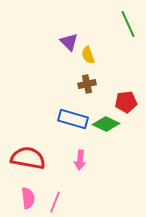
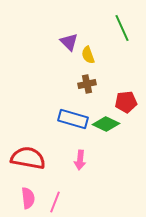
green line: moved 6 px left, 4 px down
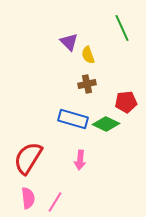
red semicircle: rotated 68 degrees counterclockwise
pink line: rotated 10 degrees clockwise
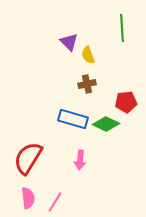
green line: rotated 20 degrees clockwise
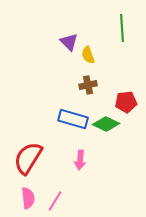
brown cross: moved 1 px right, 1 px down
pink line: moved 1 px up
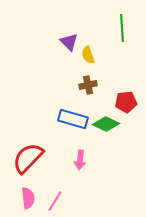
red semicircle: rotated 12 degrees clockwise
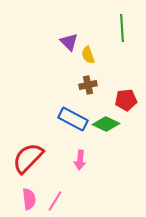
red pentagon: moved 2 px up
blue rectangle: rotated 12 degrees clockwise
pink semicircle: moved 1 px right, 1 px down
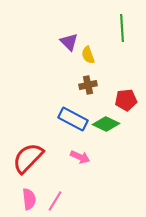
pink arrow: moved 3 px up; rotated 72 degrees counterclockwise
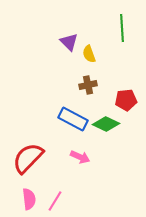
yellow semicircle: moved 1 px right, 1 px up
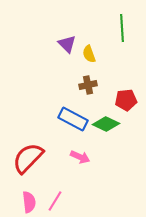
purple triangle: moved 2 px left, 2 px down
pink semicircle: moved 3 px down
